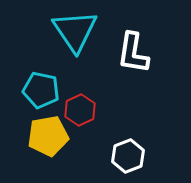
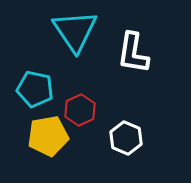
cyan pentagon: moved 6 px left, 1 px up
white hexagon: moved 2 px left, 18 px up; rotated 16 degrees counterclockwise
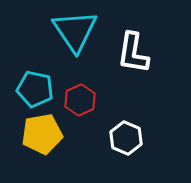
red hexagon: moved 10 px up
yellow pentagon: moved 6 px left, 2 px up
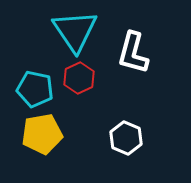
white L-shape: rotated 6 degrees clockwise
red hexagon: moved 1 px left, 22 px up
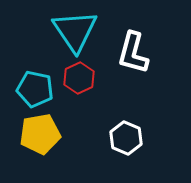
yellow pentagon: moved 2 px left
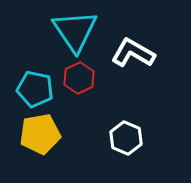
white L-shape: rotated 105 degrees clockwise
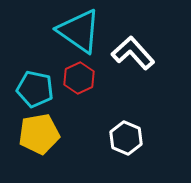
cyan triangle: moved 4 px right; rotated 21 degrees counterclockwise
white L-shape: rotated 18 degrees clockwise
yellow pentagon: moved 1 px left
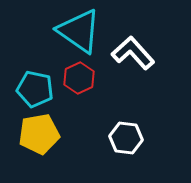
white hexagon: rotated 16 degrees counterclockwise
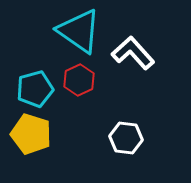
red hexagon: moved 2 px down
cyan pentagon: rotated 27 degrees counterclockwise
yellow pentagon: moved 8 px left; rotated 27 degrees clockwise
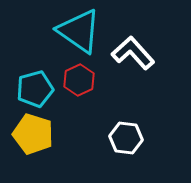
yellow pentagon: moved 2 px right
